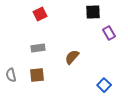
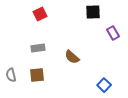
purple rectangle: moved 4 px right
brown semicircle: rotated 91 degrees counterclockwise
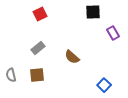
gray rectangle: rotated 32 degrees counterclockwise
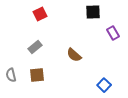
gray rectangle: moved 3 px left, 1 px up
brown semicircle: moved 2 px right, 2 px up
